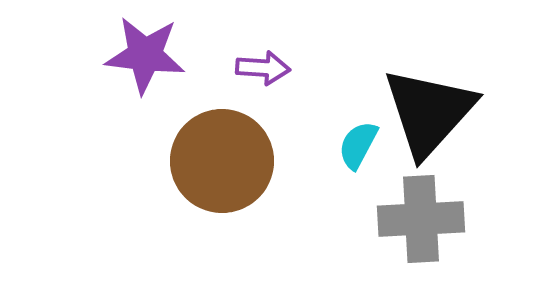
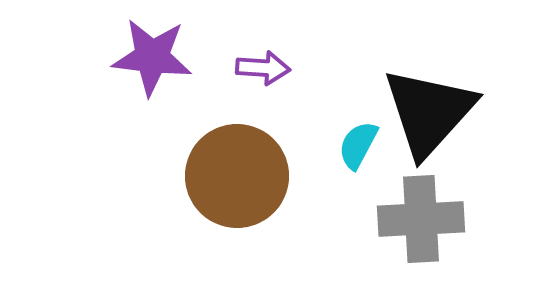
purple star: moved 7 px right, 2 px down
brown circle: moved 15 px right, 15 px down
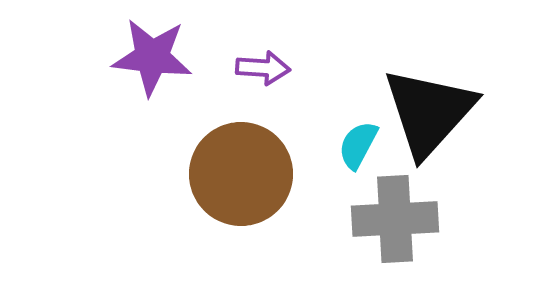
brown circle: moved 4 px right, 2 px up
gray cross: moved 26 px left
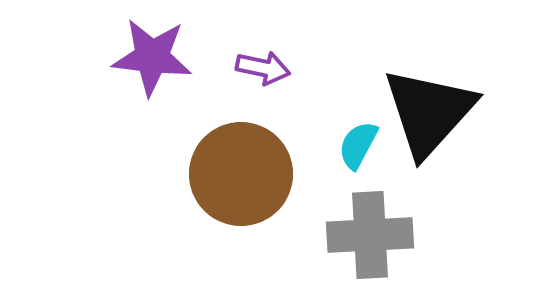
purple arrow: rotated 8 degrees clockwise
gray cross: moved 25 px left, 16 px down
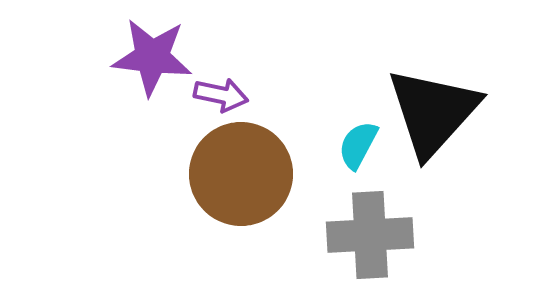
purple arrow: moved 42 px left, 27 px down
black triangle: moved 4 px right
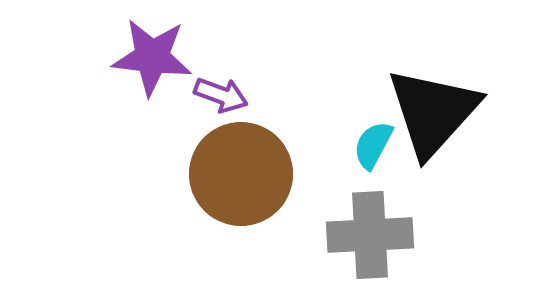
purple arrow: rotated 8 degrees clockwise
cyan semicircle: moved 15 px right
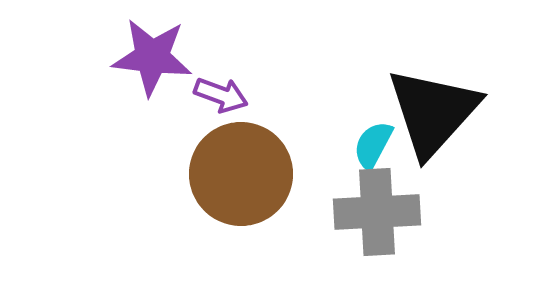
gray cross: moved 7 px right, 23 px up
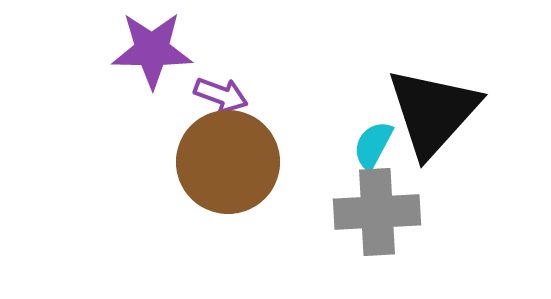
purple star: moved 7 px up; rotated 6 degrees counterclockwise
brown circle: moved 13 px left, 12 px up
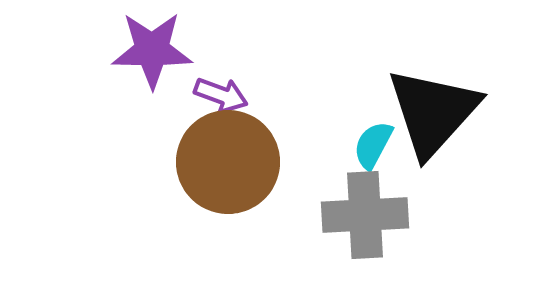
gray cross: moved 12 px left, 3 px down
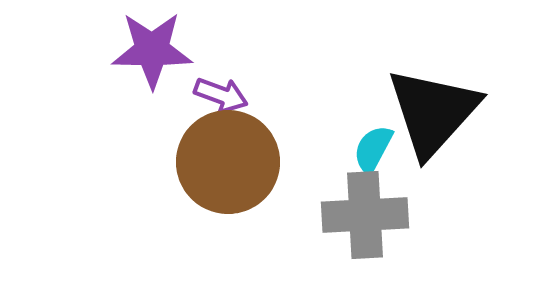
cyan semicircle: moved 4 px down
